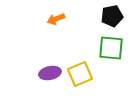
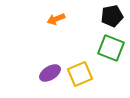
green square: rotated 16 degrees clockwise
purple ellipse: rotated 20 degrees counterclockwise
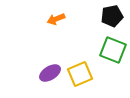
green square: moved 2 px right, 2 px down
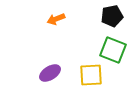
yellow square: moved 11 px right, 1 px down; rotated 20 degrees clockwise
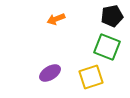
green square: moved 6 px left, 3 px up
yellow square: moved 2 px down; rotated 15 degrees counterclockwise
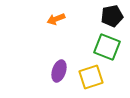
purple ellipse: moved 9 px right, 2 px up; rotated 40 degrees counterclockwise
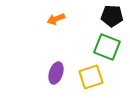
black pentagon: rotated 15 degrees clockwise
purple ellipse: moved 3 px left, 2 px down
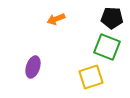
black pentagon: moved 2 px down
purple ellipse: moved 23 px left, 6 px up
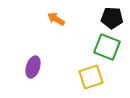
orange arrow: rotated 54 degrees clockwise
